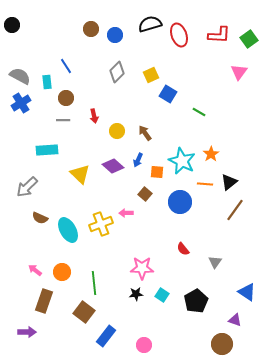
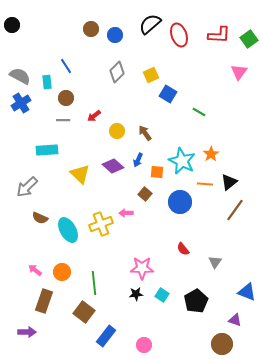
black semicircle at (150, 24): rotated 25 degrees counterclockwise
red arrow at (94, 116): rotated 64 degrees clockwise
blue triangle at (247, 292): rotated 12 degrees counterclockwise
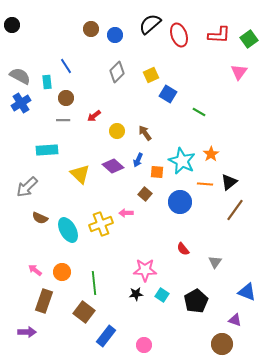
pink star at (142, 268): moved 3 px right, 2 px down
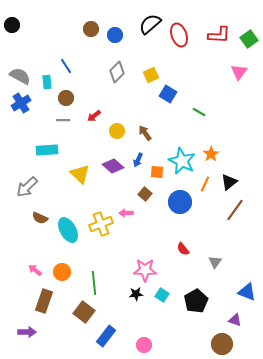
orange line at (205, 184): rotated 70 degrees counterclockwise
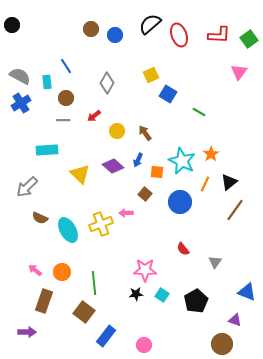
gray diamond at (117, 72): moved 10 px left, 11 px down; rotated 15 degrees counterclockwise
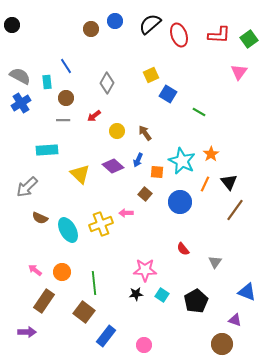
blue circle at (115, 35): moved 14 px up
black triangle at (229, 182): rotated 30 degrees counterclockwise
brown rectangle at (44, 301): rotated 15 degrees clockwise
